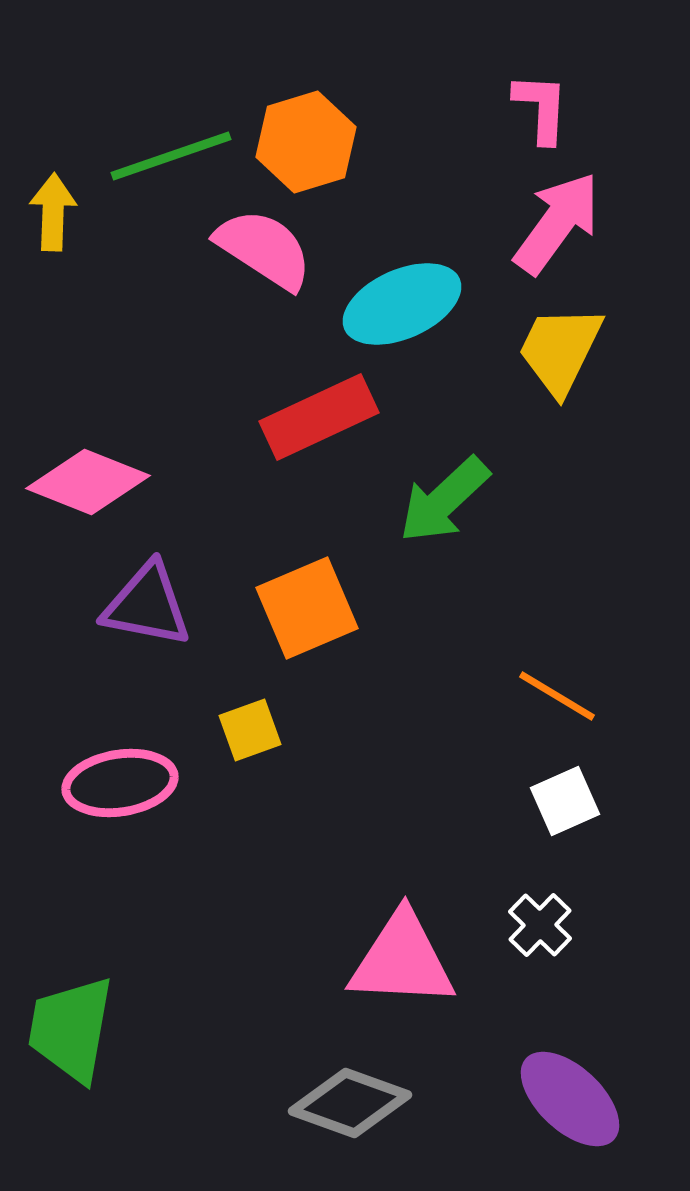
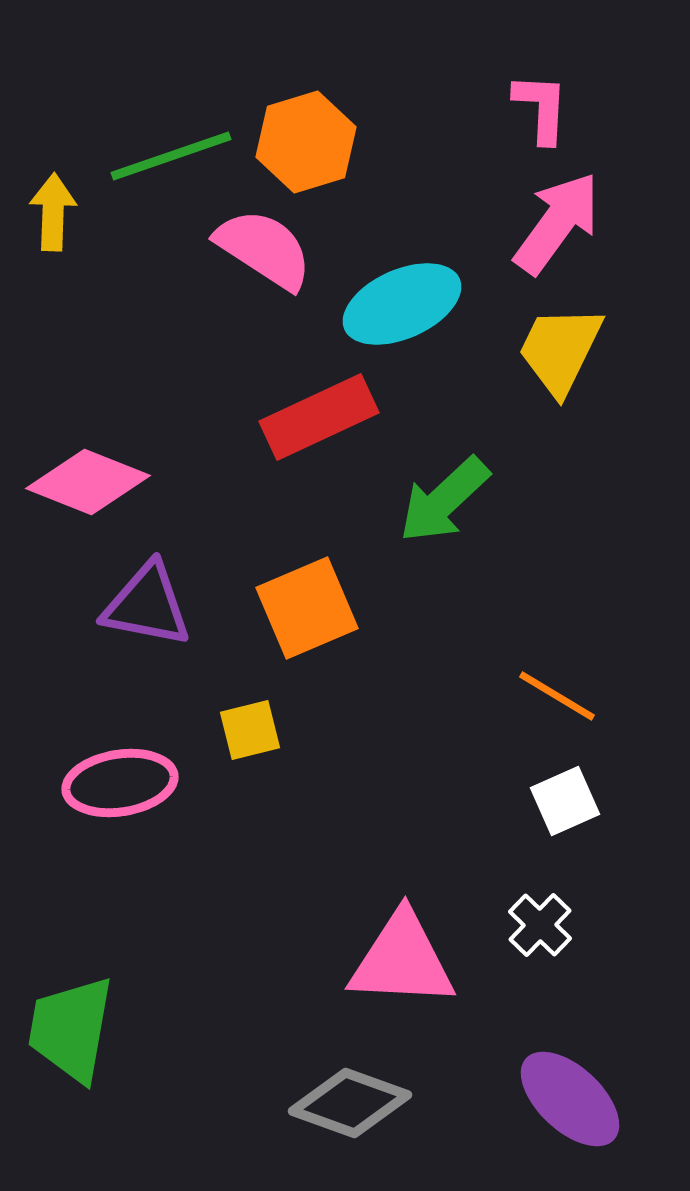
yellow square: rotated 6 degrees clockwise
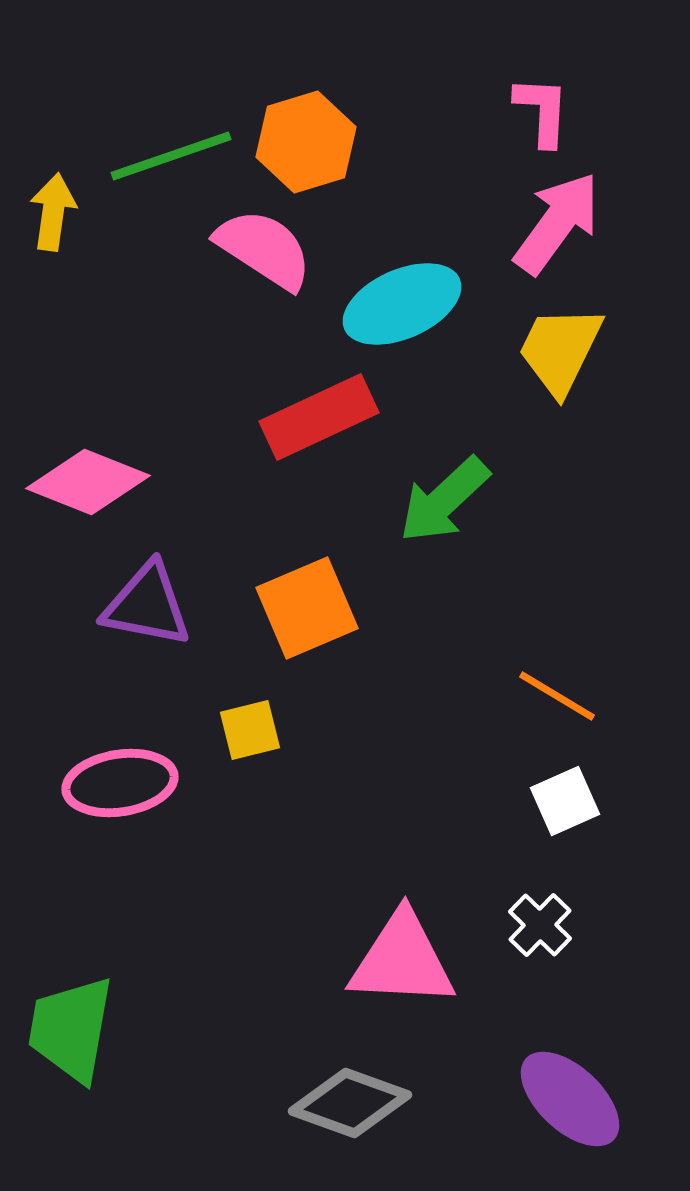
pink L-shape: moved 1 px right, 3 px down
yellow arrow: rotated 6 degrees clockwise
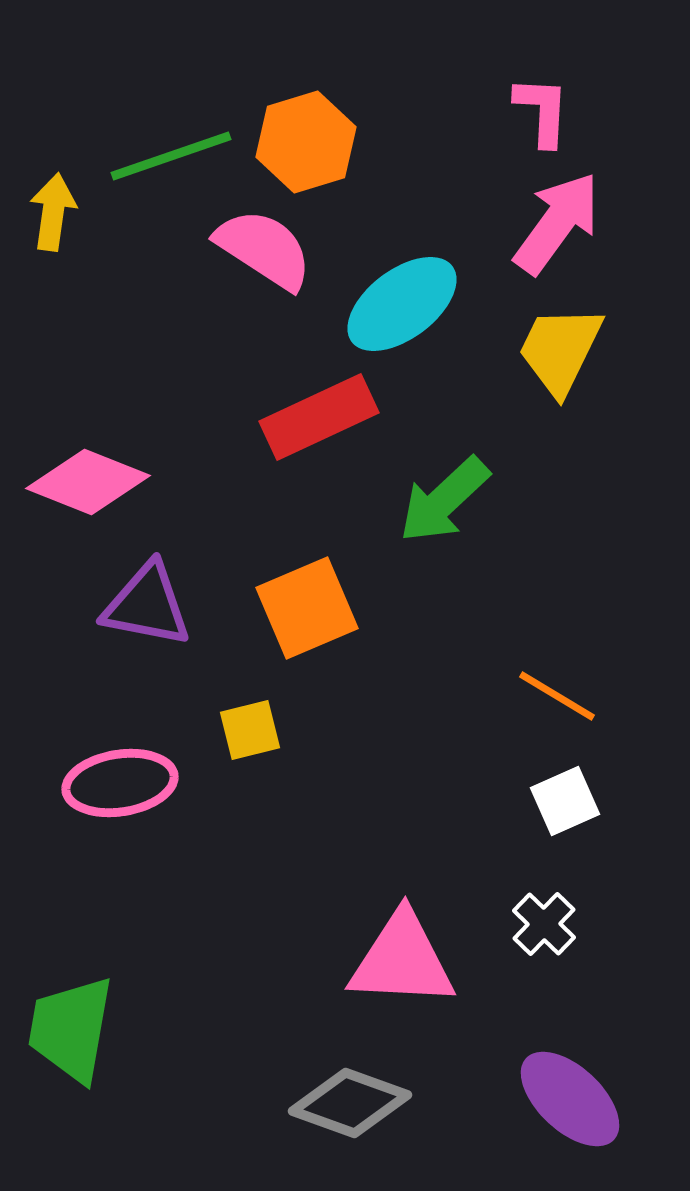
cyan ellipse: rotated 13 degrees counterclockwise
white cross: moved 4 px right, 1 px up
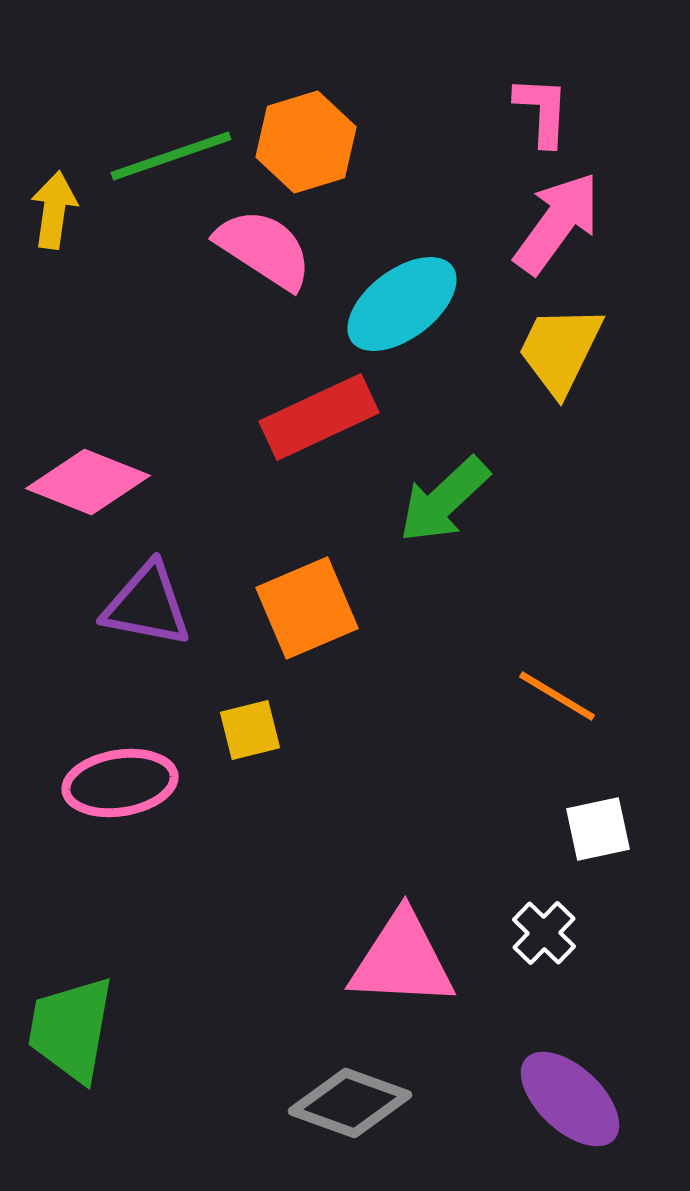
yellow arrow: moved 1 px right, 2 px up
white square: moved 33 px right, 28 px down; rotated 12 degrees clockwise
white cross: moved 9 px down
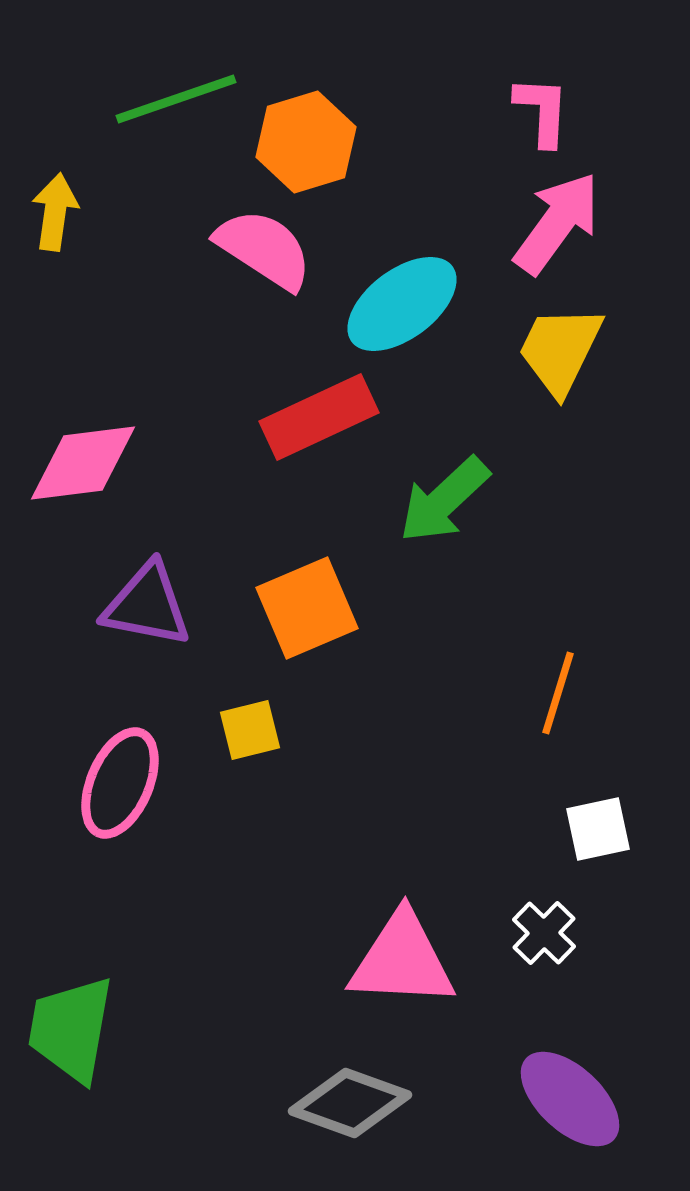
green line: moved 5 px right, 57 px up
yellow arrow: moved 1 px right, 2 px down
pink diamond: moved 5 px left, 19 px up; rotated 29 degrees counterclockwise
orange line: moved 1 px right, 3 px up; rotated 76 degrees clockwise
pink ellipse: rotated 58 degrees counterclockwise
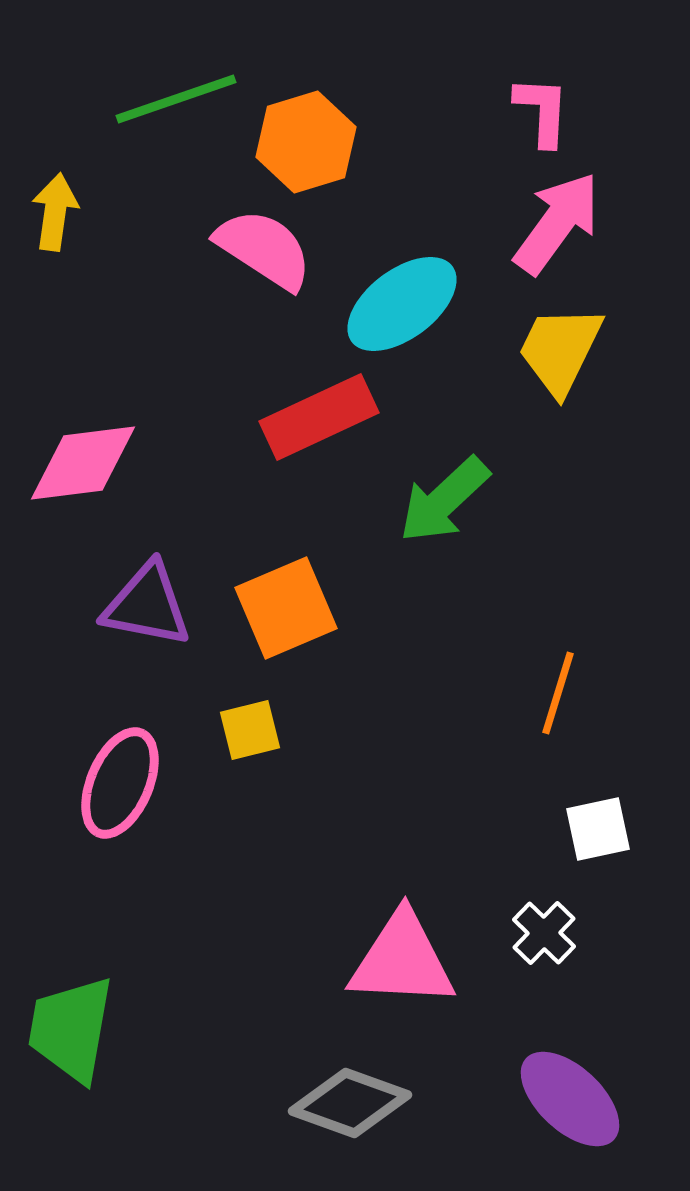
orange square: moved 21 px left
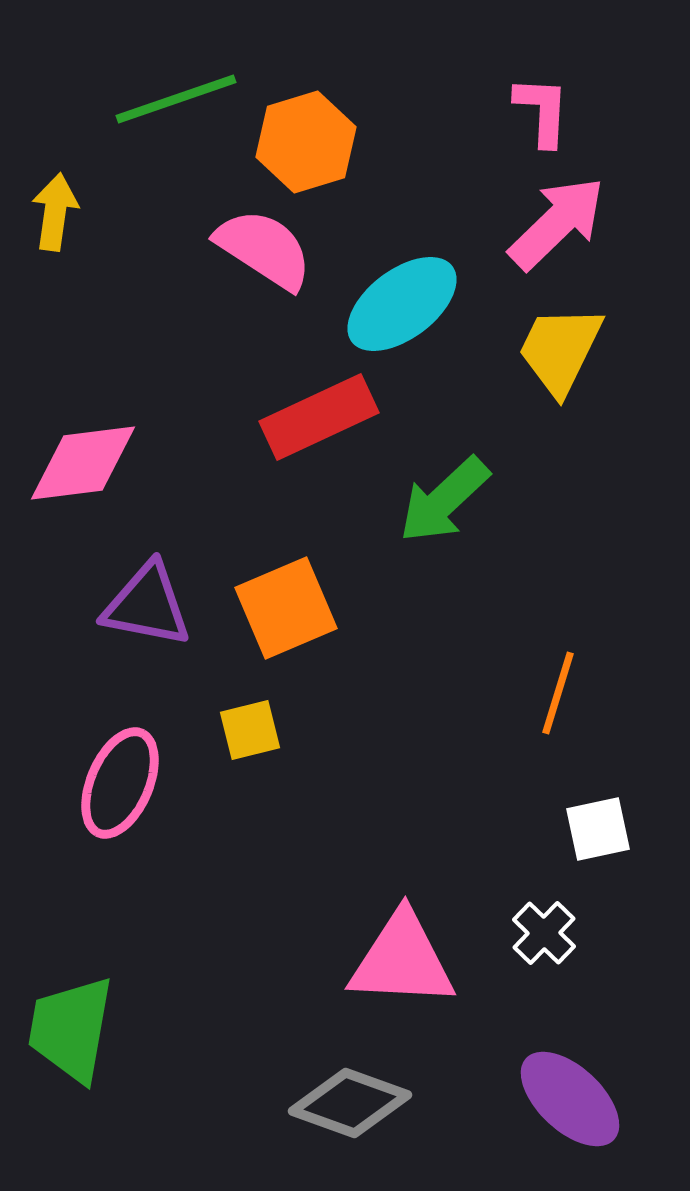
pink arrow: rotated 10 degrees clockwise
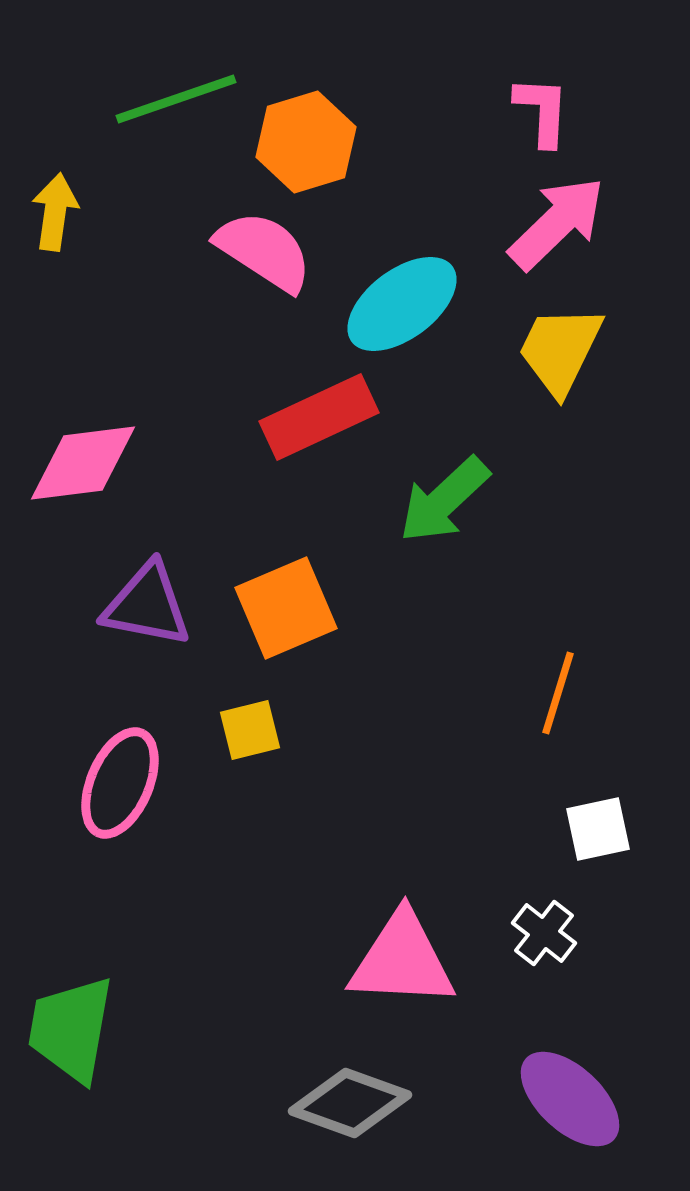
pink semicircle: moved 2 px down
white cross: rotated 6 degrees counterclockwise
